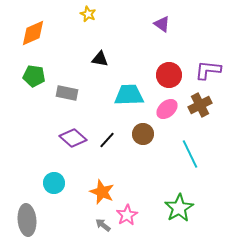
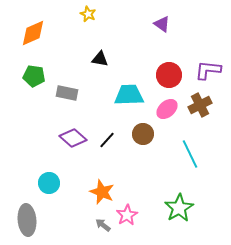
cyan circle: moved 5 px left
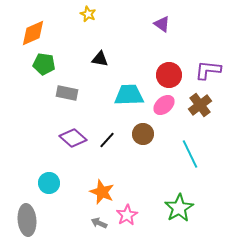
green pentagon: moved 10 px right, 12 px up
brown cross: rotated 10 degrees counterclockwise
pink ellipse: moved 3 px left, 4 px up
gray arrow: moved 4 px left, 2 px up; rotated 14 degrees counterclockwise
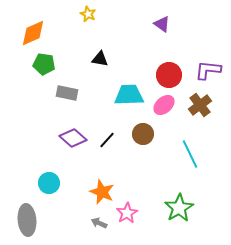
pink star: moved 2 px up
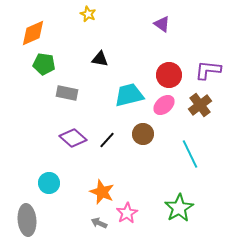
cyan trapezoid: rotated 12 degrees counterclockwise
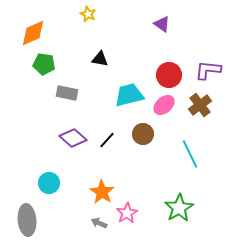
orange star: rotated 10 degrees clockwise
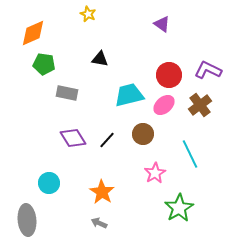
purple L-shape: rotated 20 degrees clockwise
purple diamond: rotated 16 degrees clockwise
pink star: moved 28 px right, 40 px up
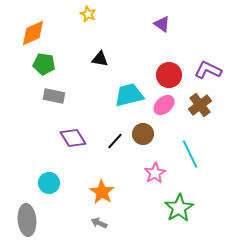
gray rectangle: moved 13 px left, 3 px down
black line: moved 8 px right, 1 px down
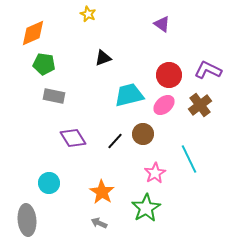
black triangle: moved 3 px right, 1 px up; rotated 30 degrees counterclockwise
cyan line: moved 1 px left, 5 px down
green star: moved 33 px left
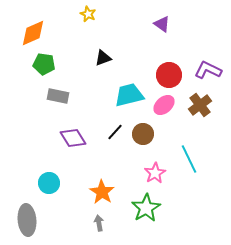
gray rectangle: moved 4 px right
black line: moved 9 px up
gray arrow: rotated 56 degrees clockwise
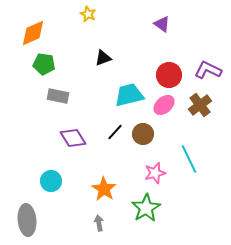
pink star: rotated 15 degrees clockwise
cyan circle: moved 2 px right, 2 px up
orange star: moved 2 px right, 3 px up
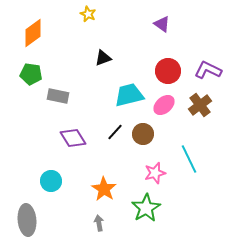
orange diamond: rotated 12 degrees counterclockwise
green pentagon: moved 13 px left, 10 px down
red circle: moved 1 px left, 4 px up
